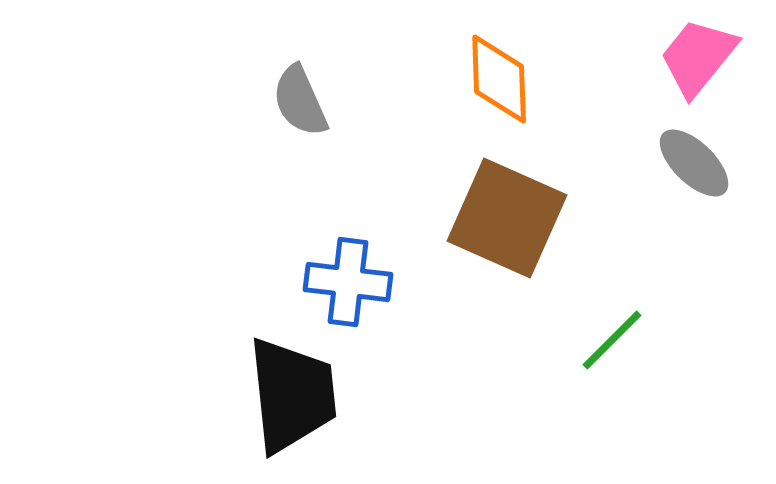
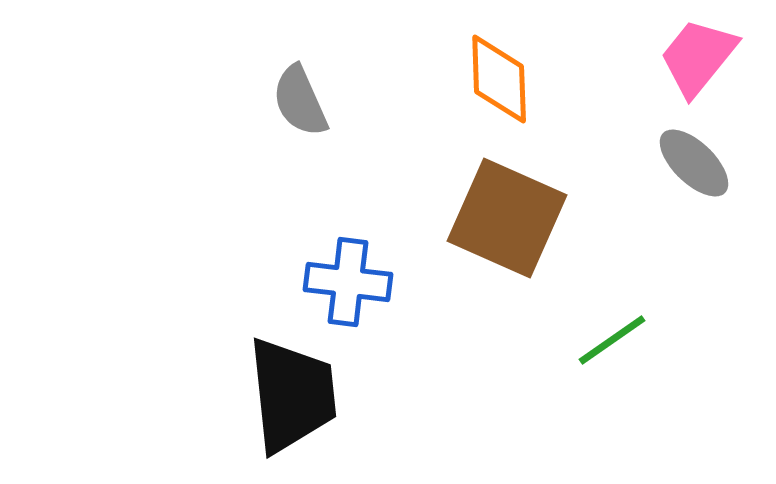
green line: rotated 10 degrees clockwise
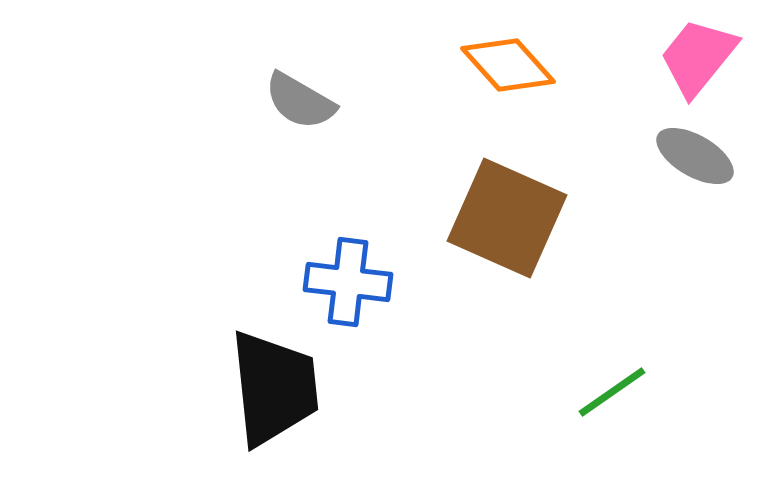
orange diamond: moved 9 px right, 14 px up; rotated 40 degrees counterclockwise
gray semicircle: rotated 36 degrees counterclockwise
gray ellipse: moved 1 px right, 7 px up; rotated 14 degrees counterclockwise
green line: moved 52 px down
black trapezoid: moved 18 px left, 7 px up
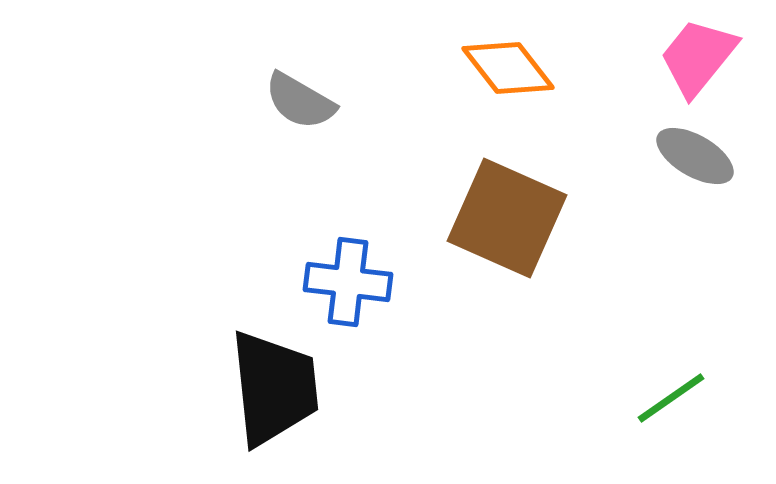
orange diamond: moved 3 px down; rotated 4 degrees clockwise
green line: moved 59 px right, 6 px down
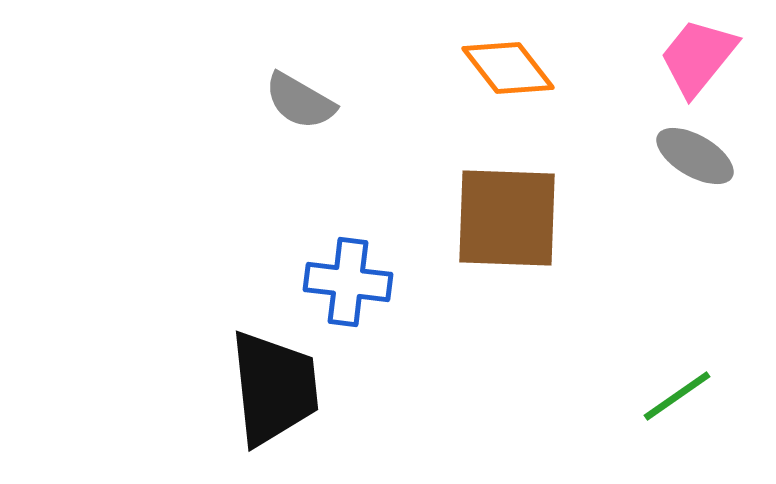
brown square: rotated 22 degrees counterclockwise
green line: moved 6 px right, 2 px up
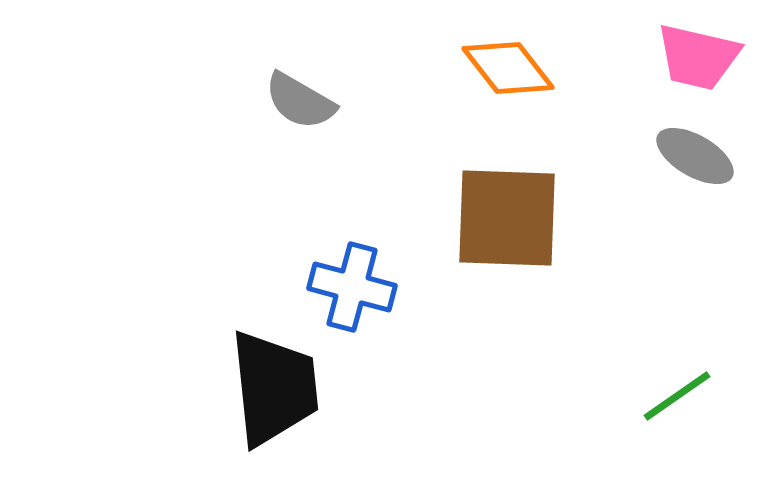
pink trapezoid: rotated 116 degrees counterclockwise
blue cross: moved 4 px right, 5 px down; rotated 8 degrees clockwise
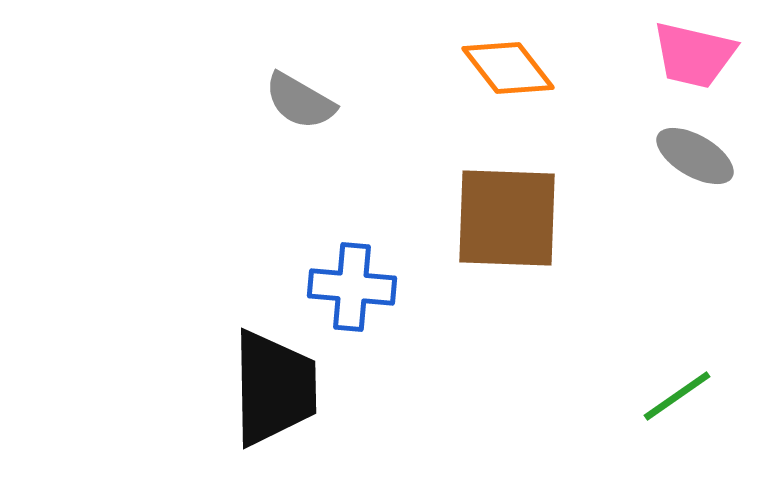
pink trapezoid: moved 4 px left, 2 px up
blue cross: rotated 10 degrees counterclockwise
black trapezoid: rotated 5 degrees clockwise
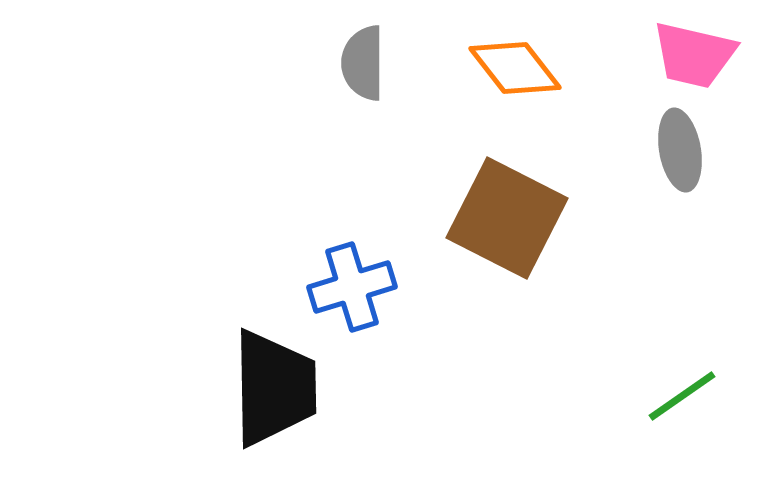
orange diamond: moved 7 px right
gray semicircle: moved 63 px right, 38 px up; rotated 60 degrees clockwise
gray ellipse: moved 15 px left, 6 px up; rotated 50 degrees clockwise
brown square: rotated 25 degrees clockwise
blue cross: rotated 22 degrees counterclockwise
green line: moved 5 px right
